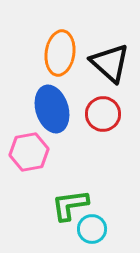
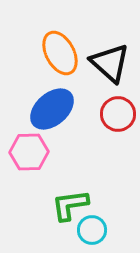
orange ellipse: rotated 36 degrees counterclockwise
blue ellipse: rotated 66 degrees clockwise
red circle: moved 15 px right
pink hexagon: rotated 9 degrees clockwise
cyan circle: moved 1 px down
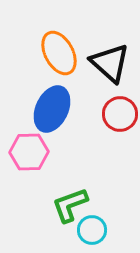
orange ellipse: moved 1 px left
blue ellipse: rotated 24 degrees counterclockwise
red circle: moved 2 px right
green L-shape: rotated 12 degrees counterclockwise
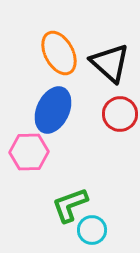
blue ellipse: moved 1 px right, 1 px down
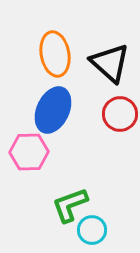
orange ellipse: moved 4 px left, 1 px down; rotated 18 degrees clockwise
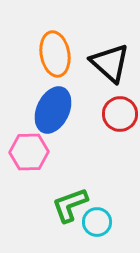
cyan circle: moved 5 px right, 8 px up
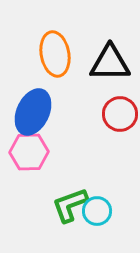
black triangle: rotated 42 degrees counterclockwise
blue ellipse: moved 20 px left, 2 px down
cyan circle: moved 11 px up
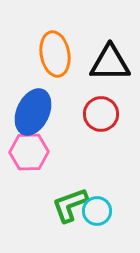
red circle: moved 19 px left
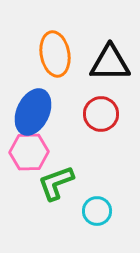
green L-shape: moved 14 px left, 22 px up
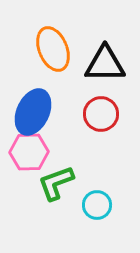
orange ellipse: moved 2 px left, 5 px up; rotated 12 degrees counterclockwise
black triangle: moved 5 px left, 1 px down
cyan circle: moved 6 px up
